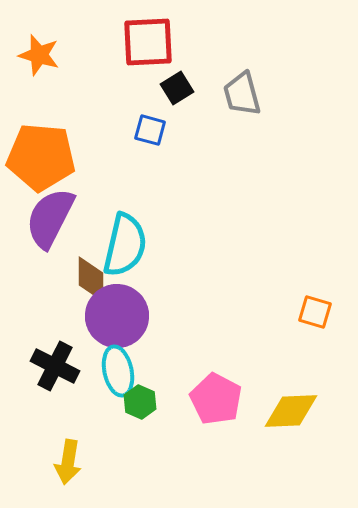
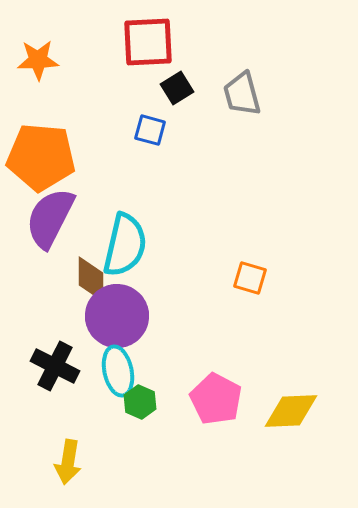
orange star: moved 1 px left, 5 px down; rotated 18 degrees counterclockwise
orange square: moved 65 px left, 34 px up
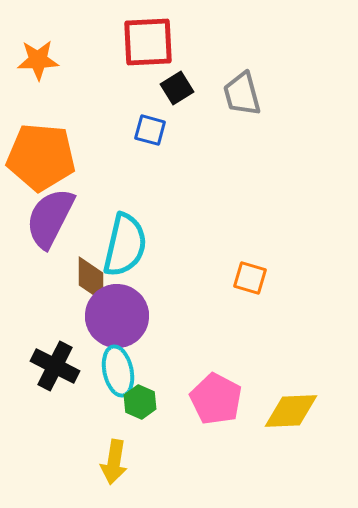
yellow arrow: moved 46 px right
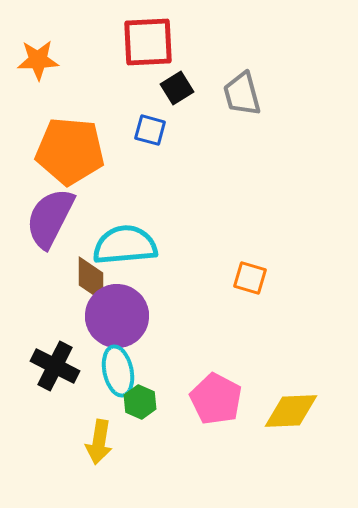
orange pentagon: moved 29 px right, 6 px up
cyan semicircle: rotated 108 degrees counterclockwise
yellow arrow: moved 15 px left, 20 px up
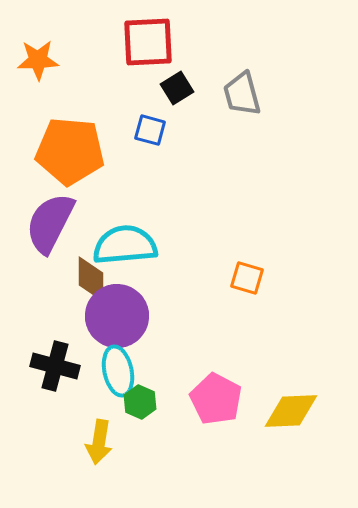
purple semicircle: moved 5 px down
orange square: moved 3 px left
black cross: rotated 12 degrees counterclockwise
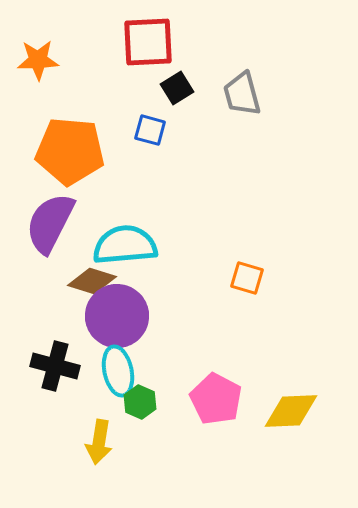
brown diamond: moved 1 px right, 2 px down; rotated 72 degrees counterclockwise
